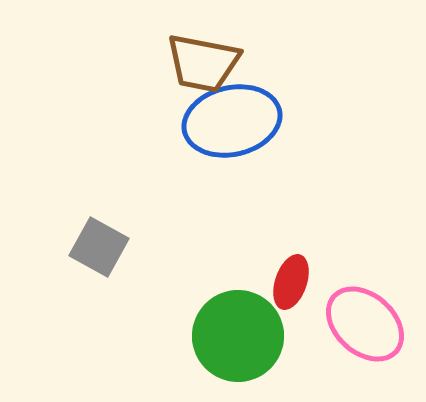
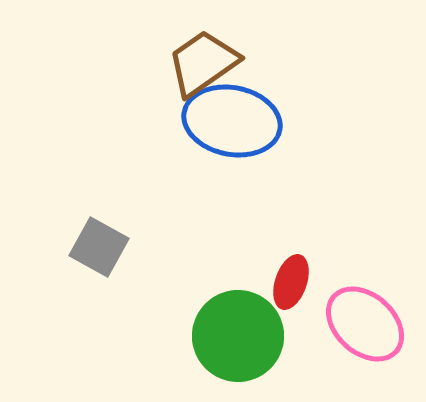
brown trapezoid: rotated 134 degrees clockwise
blue ellipse: rotated 24 degrees clockwise
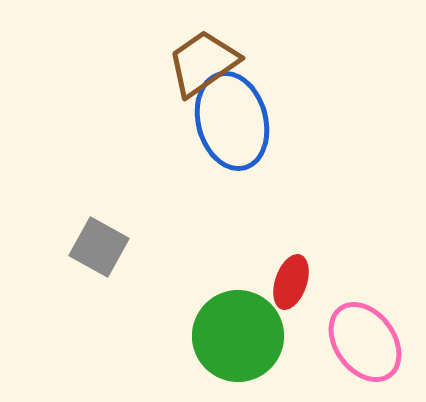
blue ellipse: rotated 64 degrees clockwise
pink ellipse: moved 18 px down; rotated 12 degrees clockwise
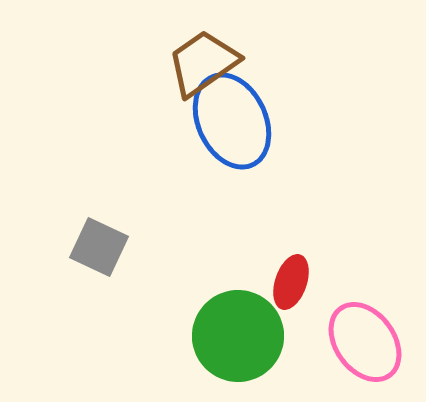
blue ellipse: rotated 10 degrees counterclockwise
gray square: rotated 4 degrees counterclockwise
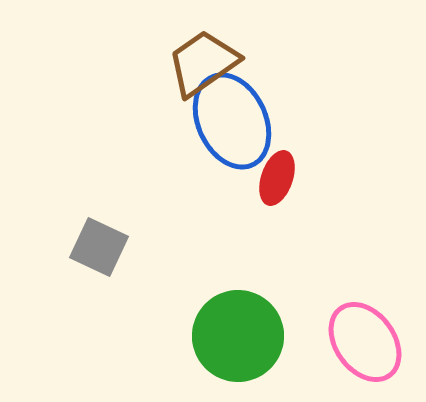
red ellipse: moved 14 px left, 104 px up
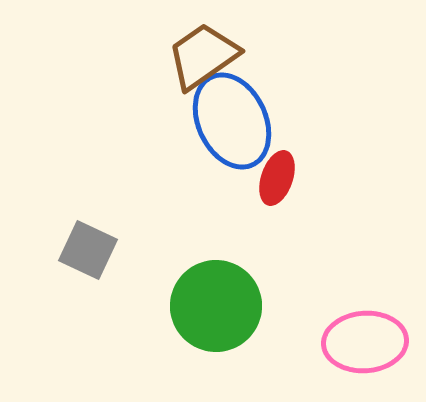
brown trapezoid: moved 7 px up
gray square: moved 11 px left, 3 px down
green circle: moved 22 px left, 30 px up
pink ellipse: rotated 58 degrees counterclockwise
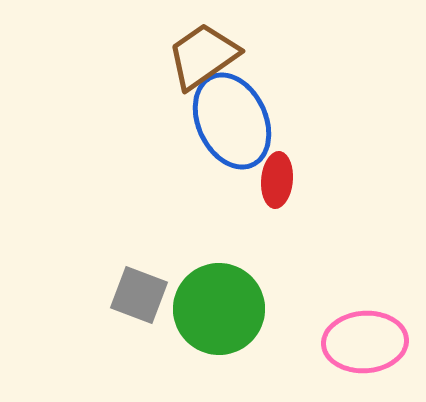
red ellipse: moved 2 px down; rotated 14 degrees counterclockwise
gray square: moved 51 px right, 45 px down; rotated 4 degrees counterclockwise
green circle: moved 3 px right, 3 px down
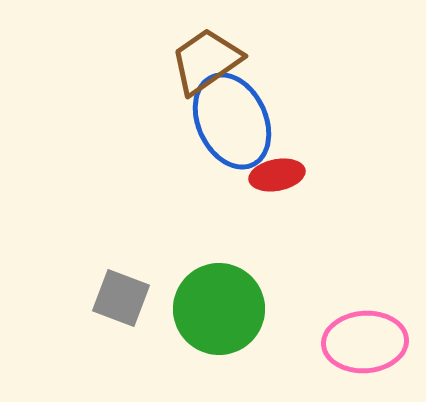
brown trapezoid: moved 3 px right, 5 px down
red ellipse: moved 5 px up; rotated 74 degrees clockwise
gray square: moved 18 px left, 3 px down
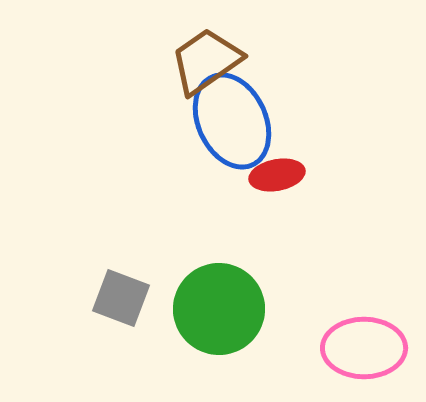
pink ellipse: moved 1 px left, 6 px down; rotated 4 degrees clockwise
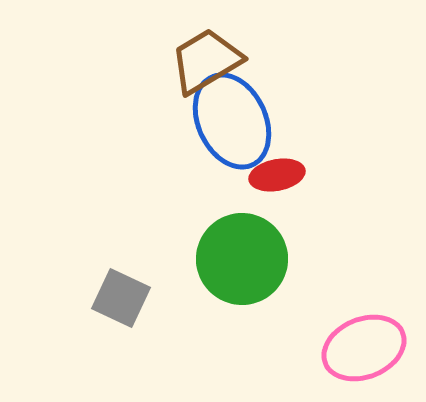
brown trapezoid: rotated 4 degrees clockwise
gray square: rotated 4 degrees clockwise
green circle: moved 23 px right, 50 px up
pink ellipse: rotated 22 degrees counterclockwise
